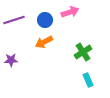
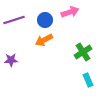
orange arrow: moved 2 px up
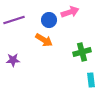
blue circle: moved 4 px right
orange arrow: rotated 120 degrees counterclockwise
green cross: moved 1 px left; rotated 18 degrees clockwise
purple star: moved 2 px right
cyan rectangle: moved 3 px right; rotated 16 degrees clockwise
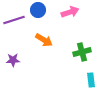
blue circle: moved 11 px left, 10 px up
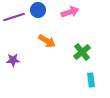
purple line: moved 3 px up
orange arrow: moved 3 px right, 1 px down
green cross: rotated 24 degrees counterclockwise
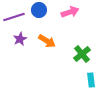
blue circle: moved 1 px right
green cross: moved 2 px down
purple star: moved 7 px right, 21 px up; rotated 24 degrees counterclockwise
